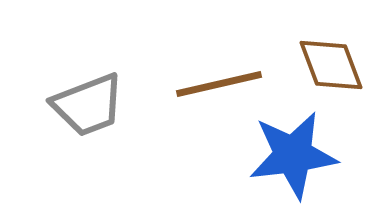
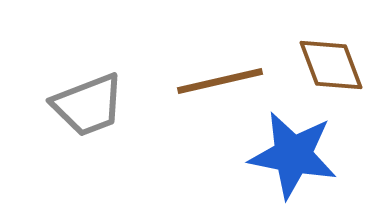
brown line: moved 1 px right, 3 px up
blue star: rotated 18 degrees clockwise
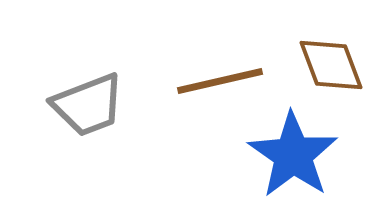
blue star: rotated 24 degrees clockwise
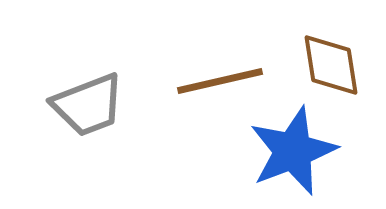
brown diamond: rotated 12 degrees clockwise
blue star: moved 4 px up; rotated 16 degrees clockwise
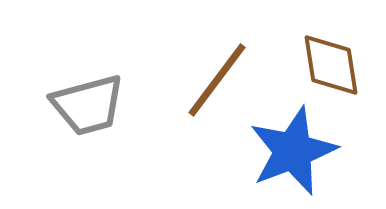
brown line: moved 3 px left, 1 px up; rotated 40 degrees counterclockwise
gray trapezoid: rotated 6 degrees clockwise
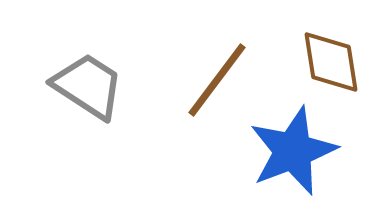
brown diamond: moved 3 px up
gray trapezoid: moved 19 px up; rotated 132 degrees counterclockwise
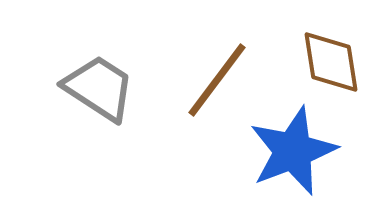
gray trapezoid: moved 11 px right, 2 px down
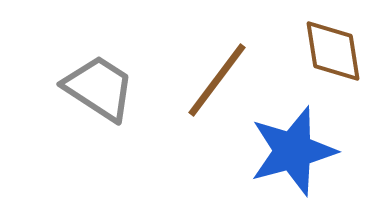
brown diamond: moved 2 px right, 11 px up
blue star: rotated 6 degrees clockwise
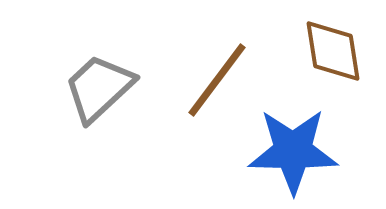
gray trapezoid: rotated 76 degrees counterclockwise
blue star: rotated 16 degrees clockwise
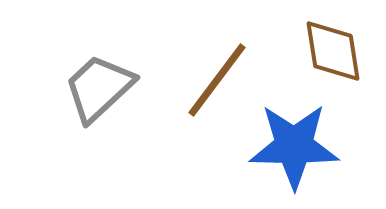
blue star: moved 1 px right, 5 px up
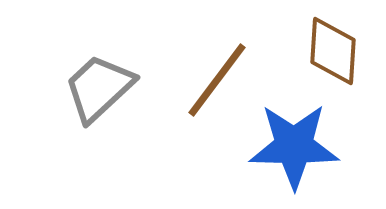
brown diamond: rotated 12 degrees clockwise
